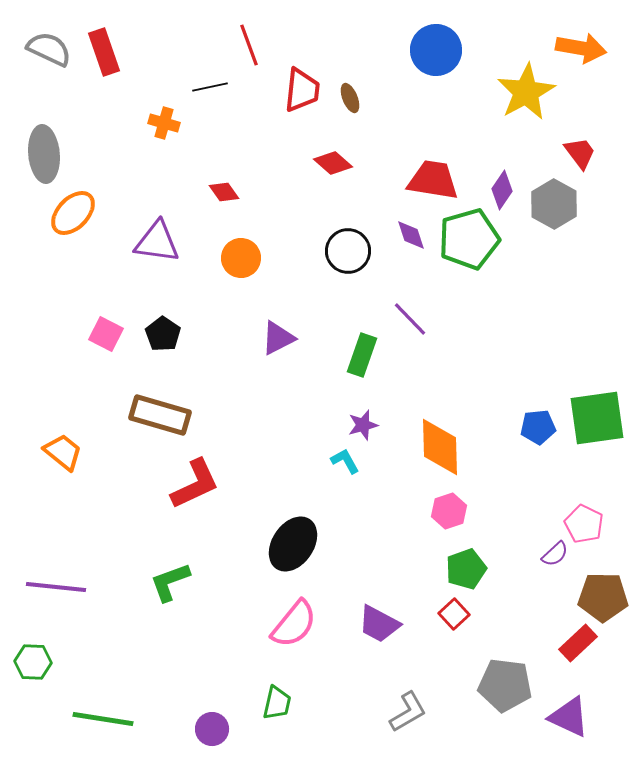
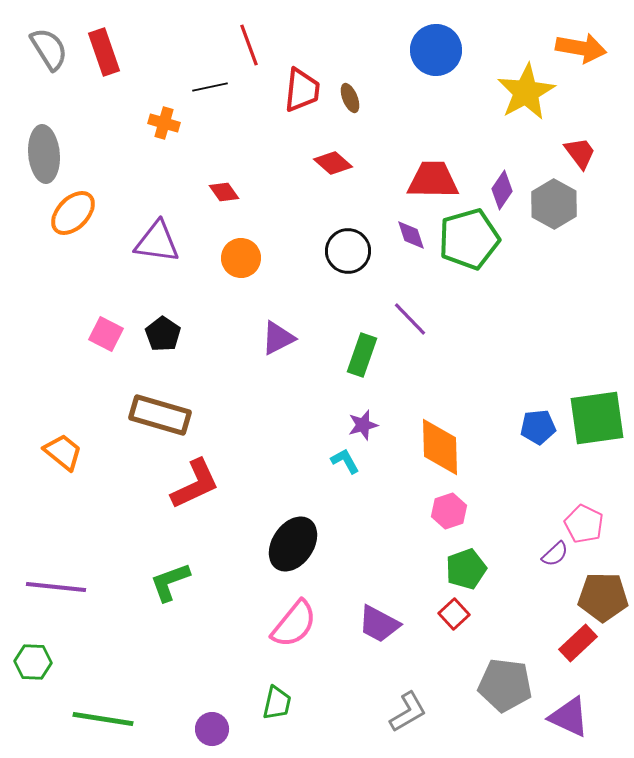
gray semicircle at (49, 49): rotated 33 degrees clockwise
red trapezoid at (433, 180): rotated 8 degrees counterclockwise
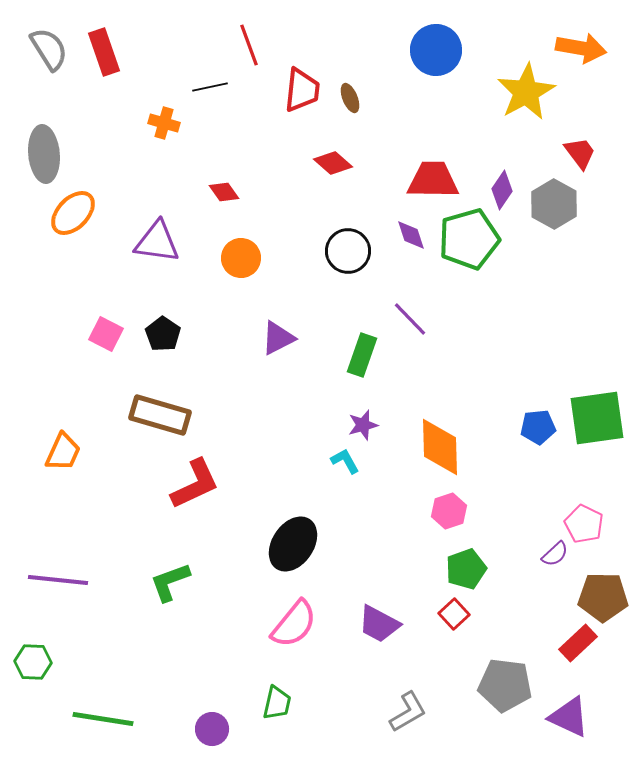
orange trapezoid at (63, 452): rotated 75 degrees clockwise
purple line at (56, 587): moved 2 px right, 7 px up
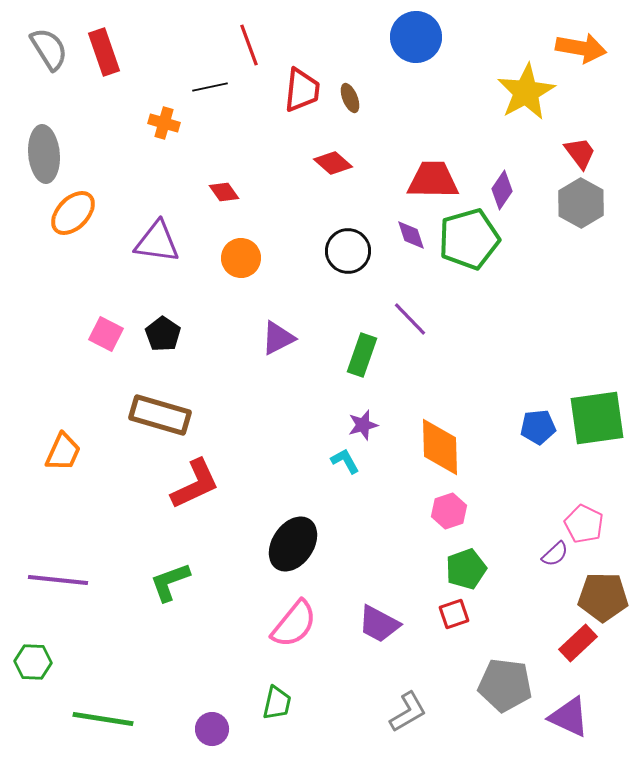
blue circle at (436, 50): moved 20 px left, 13 px up
gray hexagon at (554, 204): moved 27 px right, 1 px up
red square at (454, 614): rotated 24 degrees clockwise
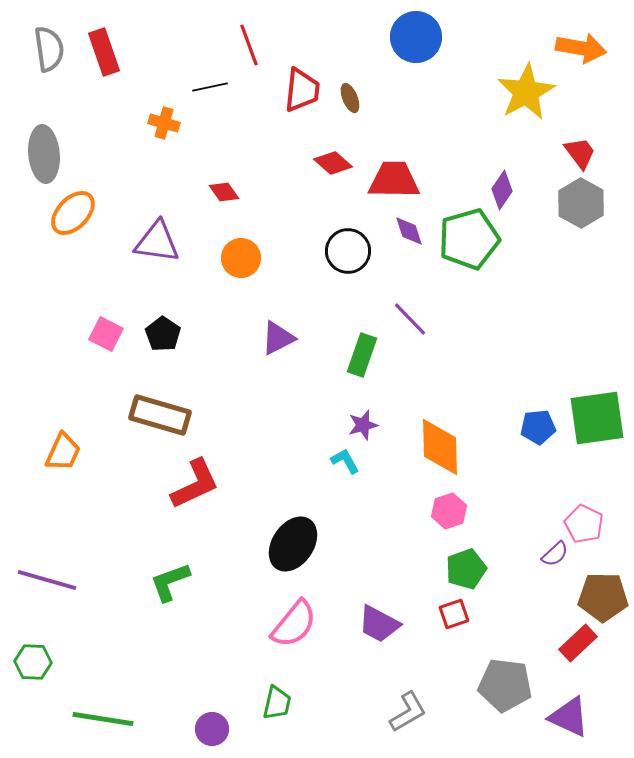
gray semicircle at (49, 49): rotated 24 degrees clockwise
red trapezoid at (433, 180): moved 39 px left
purple diamond at (411, 235): moved 2 px left, 4 px up
purple line at (58, 580): moved 11 px left; rotated 10 degrees clockwise
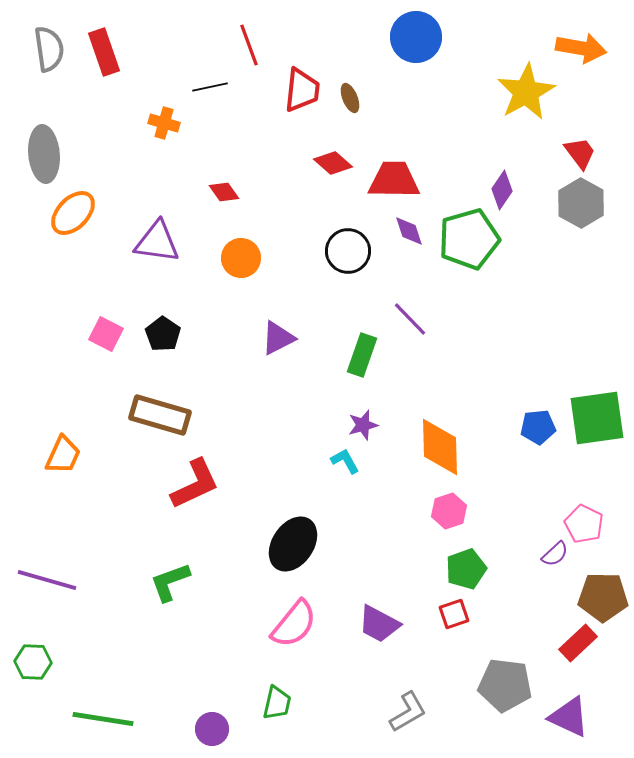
orange trapezoid at (63, 452): moved 3 px down
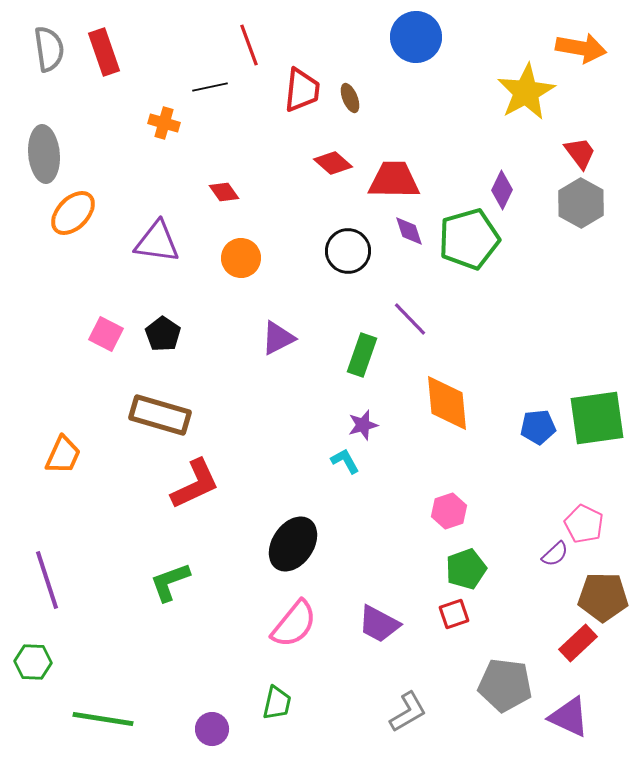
purple diamond at (502, 190): rotated 9 degrees counterclockwise
orange diamond at (440, 447): moved 7 px right, 44 px up; rotated 4 degrees counterclockwise
purple line at (47, 580): rotated 56 degrees clockwise
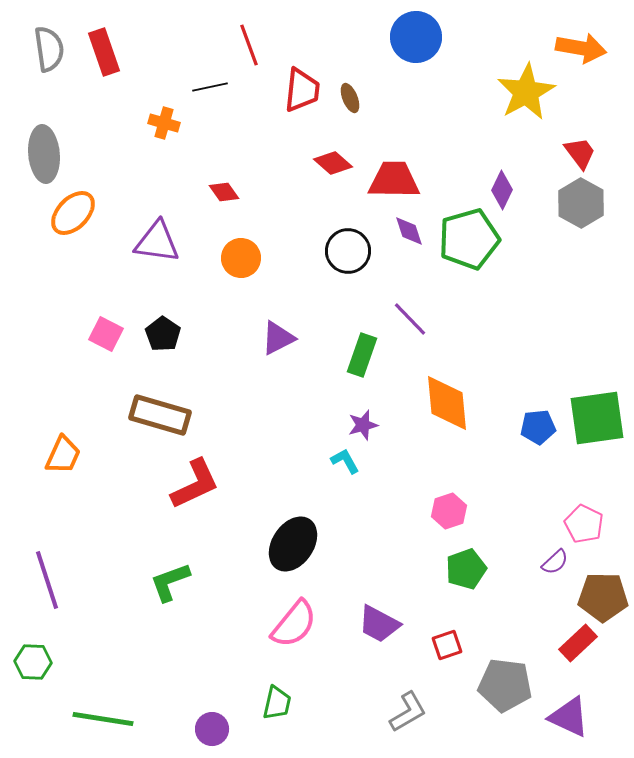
purple semicircle at (555, 554): moved 8 px down
red square at (454, 614): moved 7 px left, 31 px down
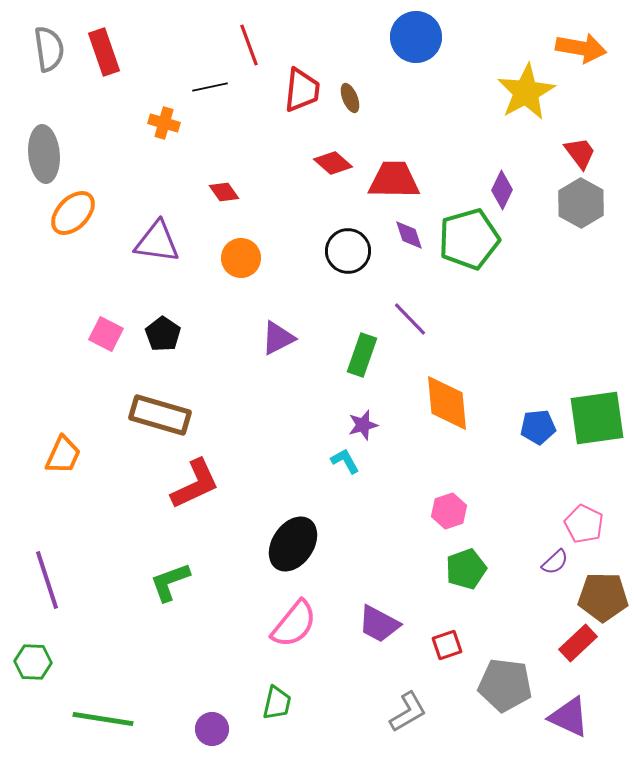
purple diamond at (409, 231): moved 4 px down
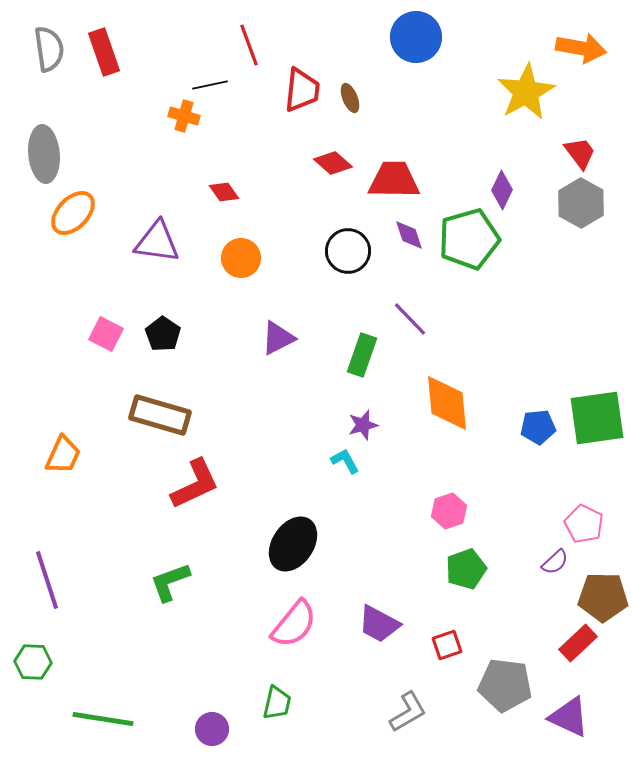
black line at (210, 87): moved 2 px up
orange cross at (164, 123): moved 20 px right, 7 px up
